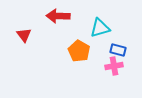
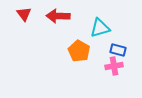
red triangle: moved 21 px up
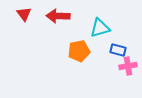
orange pentagon: rotated 30 degrees clockwise
pink cross: moved 14 px right
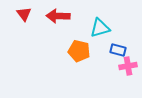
orange pentagon: rotated 25 degrees clockwise
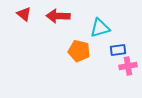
red triangle: rotated 14 degrees counterclockwise
blue rectangle: rotated 21 degrees counterclockwise
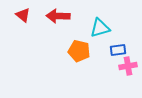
red triangle: moved 1 px left, 1 px down
